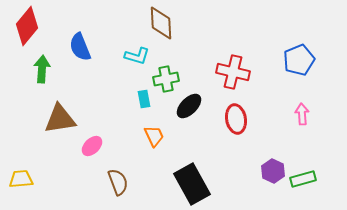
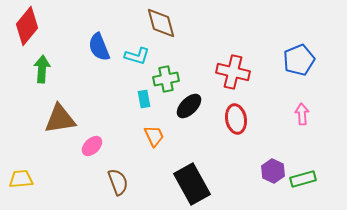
brown diamond: rotated 12 degrees counterclockwise
blue semicircle: moved 19 px right
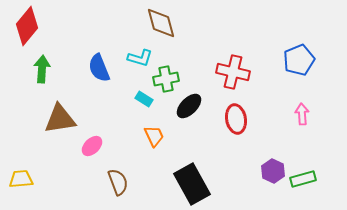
blue semicircle: moved 21 px down
cyan L-shape: moved 3 px right, 2 px down
cyan rectangle: rotated 48 degrees counterclockwise
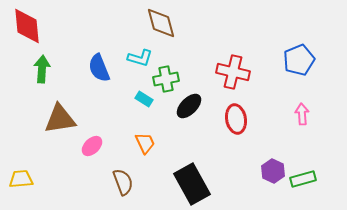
red diamond: rotated 45 degrees counterclockwise
orange trapezoid: moved 9 px left, 7 px down
brown semicircle: moved 5 px right
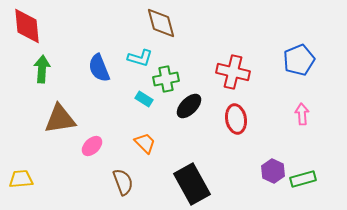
orange trapezoid: rotated 20 degrees counterclockwise
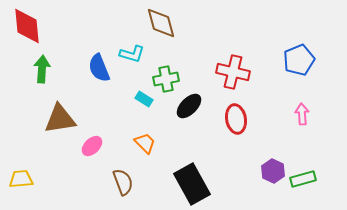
cyan L-shape: moved 8 px left, 4 px up
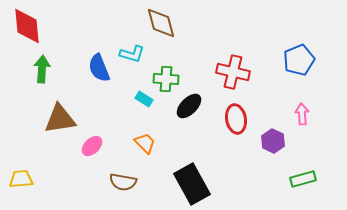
green cross: rotated 15 degrees clockwise
purple hexagon: moved 30 px up
brown semicircle: rotated 120 degrees clockwise
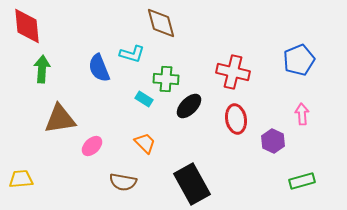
green rectangle: moved 1 px left, 2 px down
